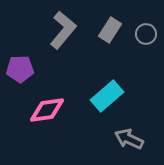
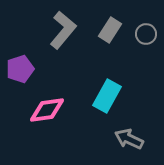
purple pentagon: rotated 16 degrees counterclockwise
cyan rectangle: rotated 20 degrees counterclockwise
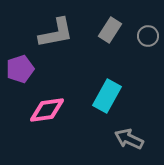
gray L-shape: moved 7 px left, 3 px down; rotated 39 degrees clockwise
gray circle: moved 2 px right, 2 px down
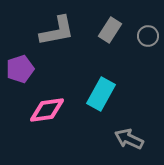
gray L-shape: moved 1 px right, 2 px up
cyan rectangle: moved 6 px left, 2 px up
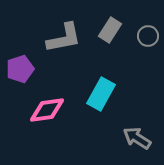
gray L-shape: moved 7 px right, 7 px down
gray arrow: moved 8 px right, 1 px up; rotated 8 degrees clockwise
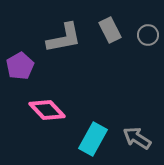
gray rectangle: rotated 60 degrees counterclockwise
gray circle: moved 1 px up
purple pentagon: moved 3 px up; rotated 12 degrees counterclockwise
cyan rectangle: moved 8 px left, 45 px down
pink diamond: rotated 54 degrees clockwise
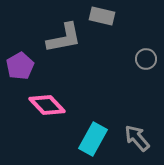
gray rectangle: moved 8 px left, 14 px up; rotated 50 degrees counterclockwise
gray circle: moved 2 px left, 24 px down
pink diamond: moved 5 px up
gray arrow: rotated 16 degrees clockwise
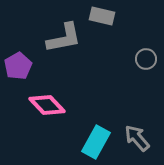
purple pentagon: moved 2 px left
cyan rectangle: moved 3 px right, 3 px down
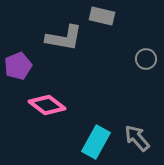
gray L-shape: rotated 21 degrees clockwise
purple pentagon: rotated 8 degrees clockwise
pink diamond: rotated 9 degrees counterclockwise
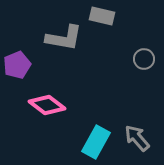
gray circle: moved 2 px left
purple pentagon: moved 1 px left, 1 px up
